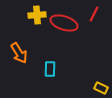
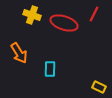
yellow cross: moved 5 px left; rotated 24 degrees clockwise
yellow rectangle: moved 2 px left, 1 px up
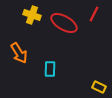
red ellipse: rotated 12 degrees clockwise
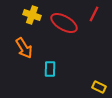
orange arrow: moved 5 px right, 5 px up
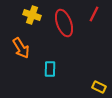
red ellipse: rotated 40 degrees clockwise
orange arrow: moved 3 px left
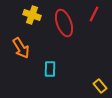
yellow rectangle: moved 1 px right, 1 px up; rotated 24 degrees clockwise
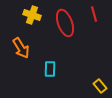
red line: rotated 42 degrees counterclockwise
red ellipse: moved 1 px right
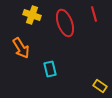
cyan rectangle: rotated 14 degrees counterclockwise
yellow rectangle: rotated 16 degrees counterclockwise
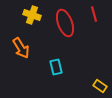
cyan rectangle: moved 6 px right, 2 px up
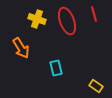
yellow cross: moved 5 px right, 4 px down
red ellipse: moved 2 px right, 2 px up
cyan rectangle: moved 1 px down
yellow rectangle: moved 4 px left
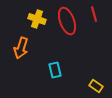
orange arrow: rotated 50 degrees clockwise
cyan rectangle: moved 1 px left, 2 px down
